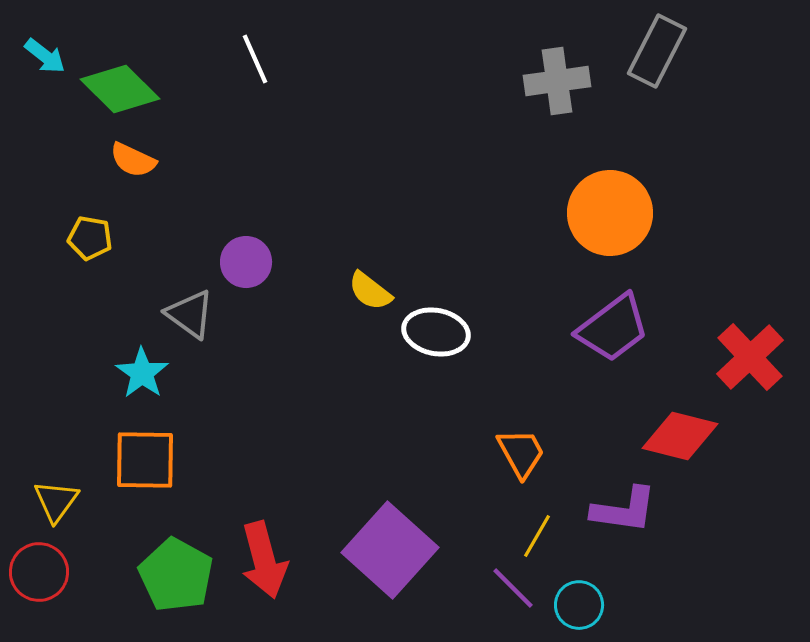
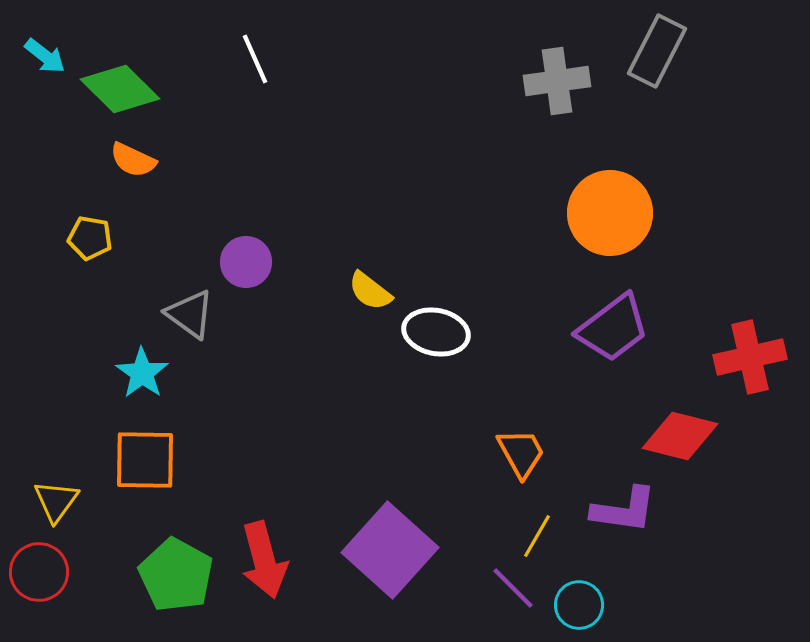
red cross: rotated 30 degrees clockwise
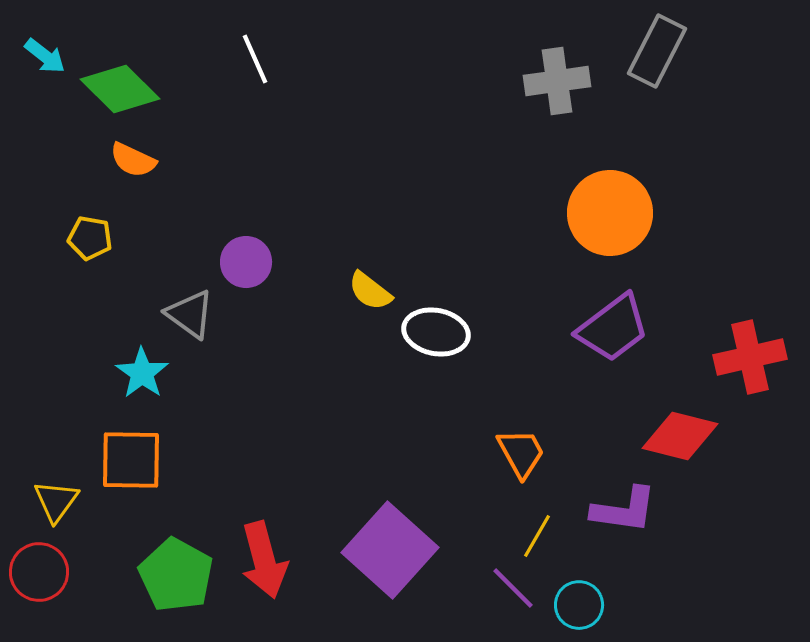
orange square: moved 14 px left
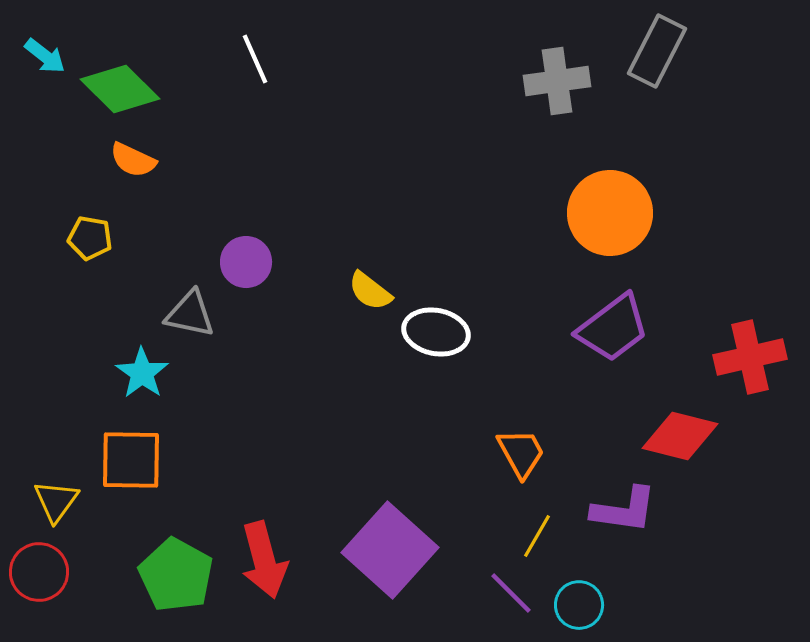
gray triangle: rotated 24 degrees counterclockwise
purple line: moved 2 px left, 5 px down
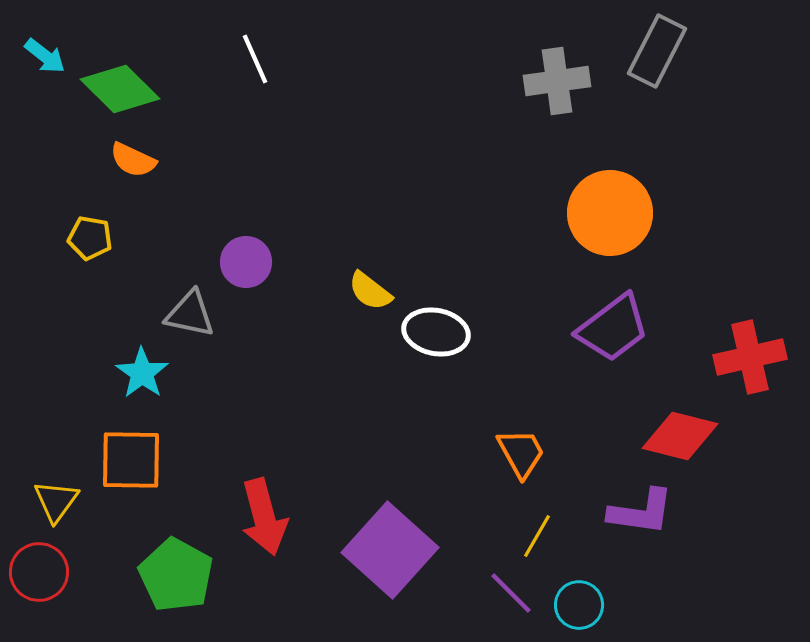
purple L-shape: moved 17 px right, 2 px down
red arrow: moved 43 px up
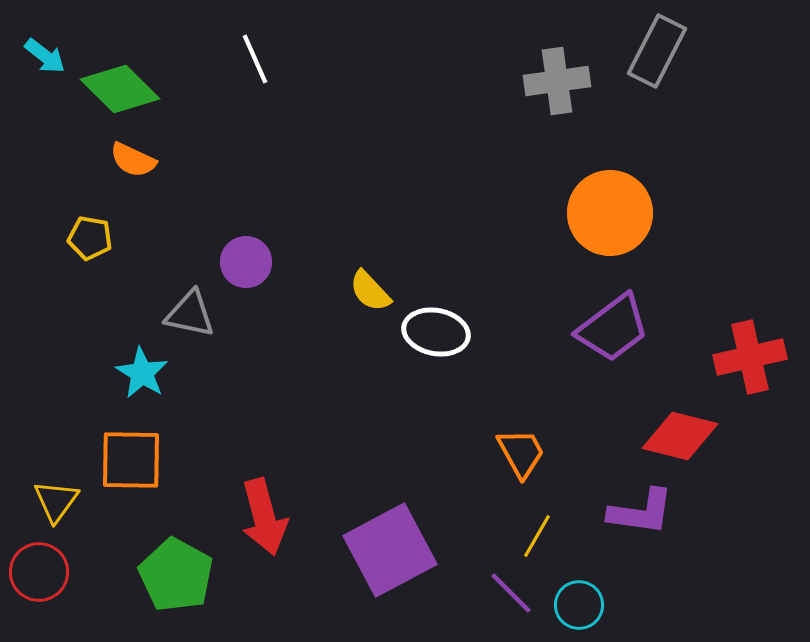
yellow semicircle: rotated 9 degrees clockwise
cyan star: rotated 4 degrees counterclockwise
purple square: rotated 20 degrees clockwise
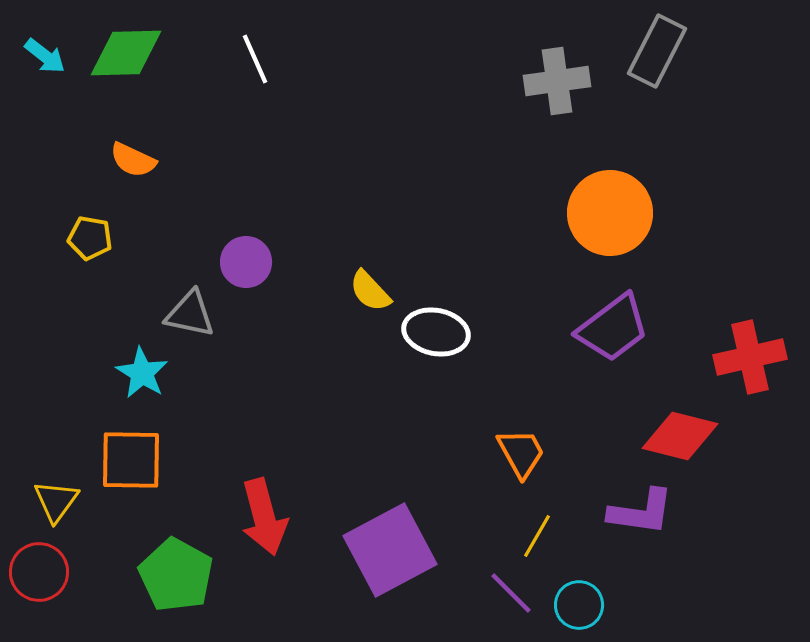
green diamond: moved 6 px right, 36 px up; rotated 46 degrees counterclockwise
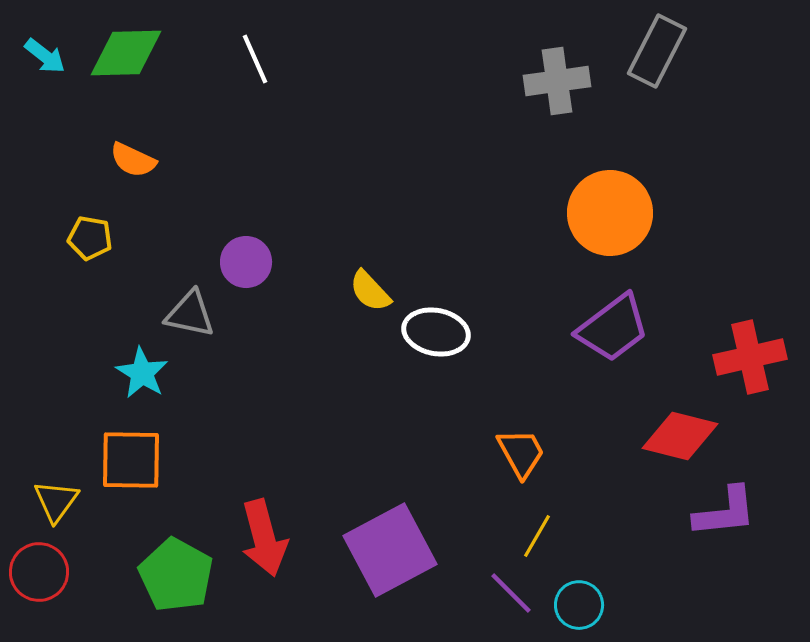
purple L-shape: moved 84 px right; rotated 14 degrees counterclockwise
red arrow: moved 21 px down
